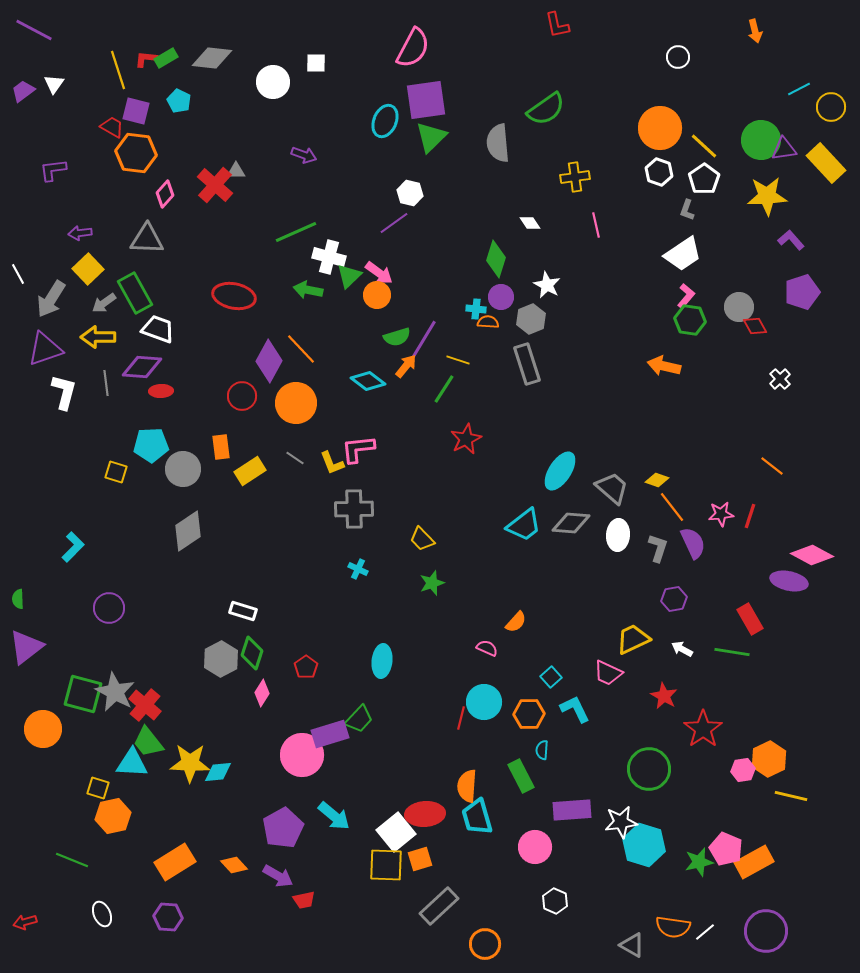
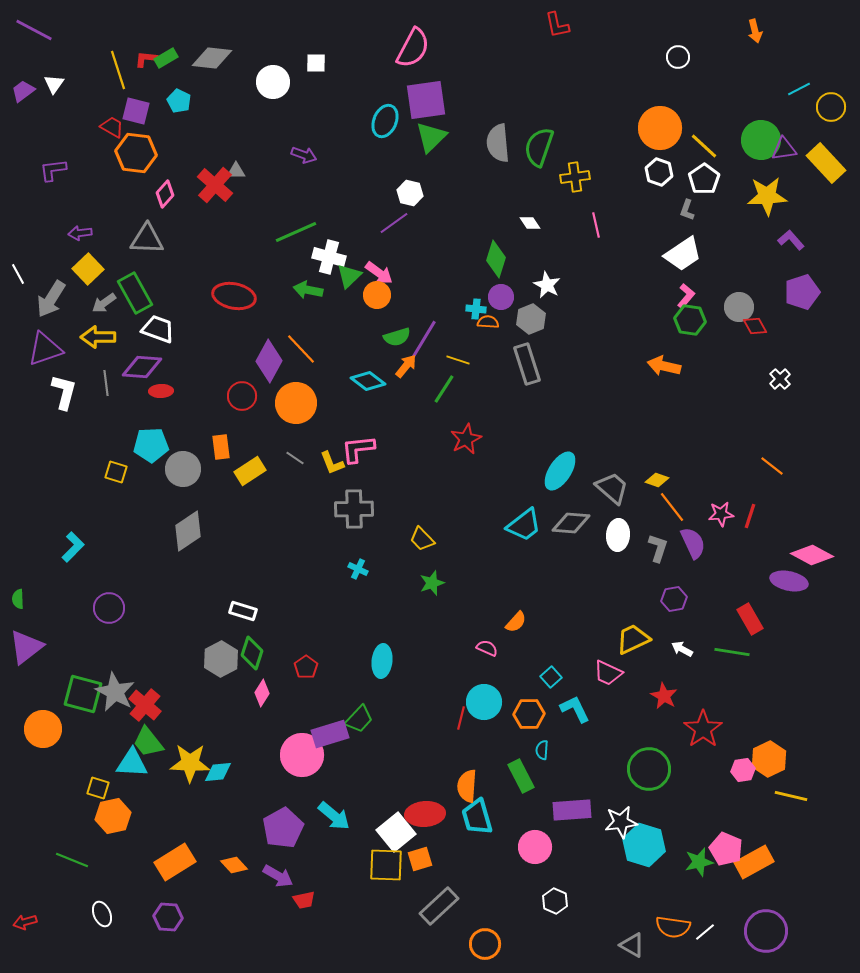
green semicircle at (546, 109): moved 7 px left, 38 px down; rotated 144 degrees clockwise
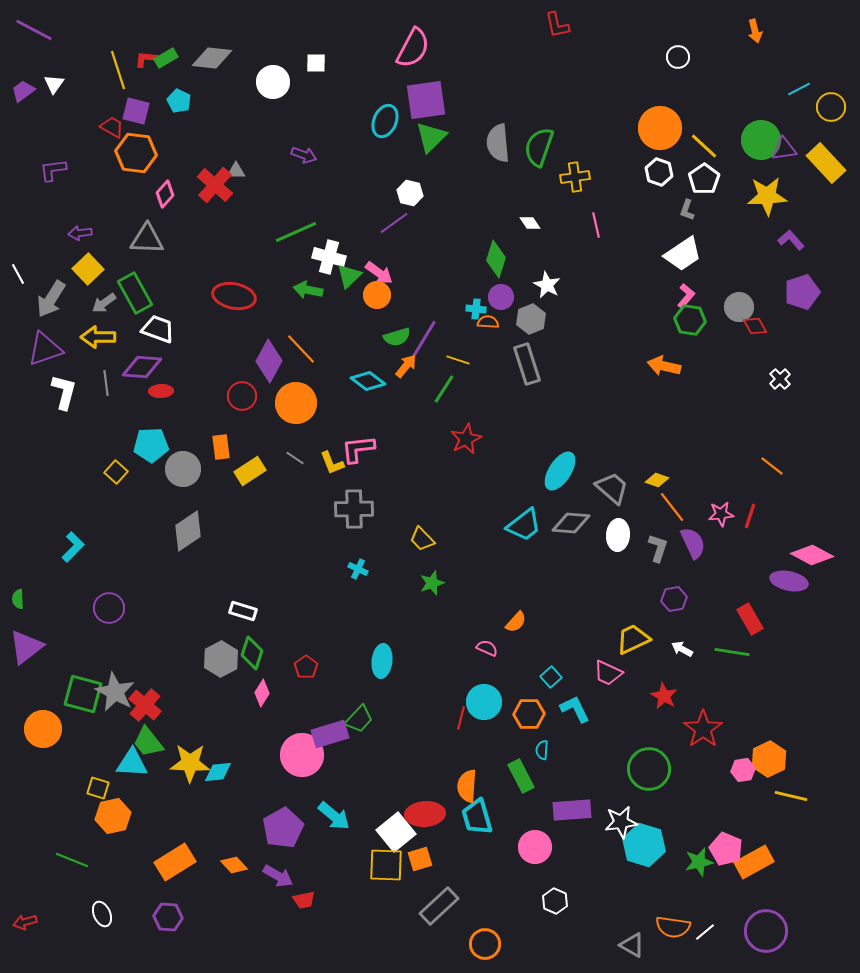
yellow square at (116, 472): rotated 25 degrees clockwise
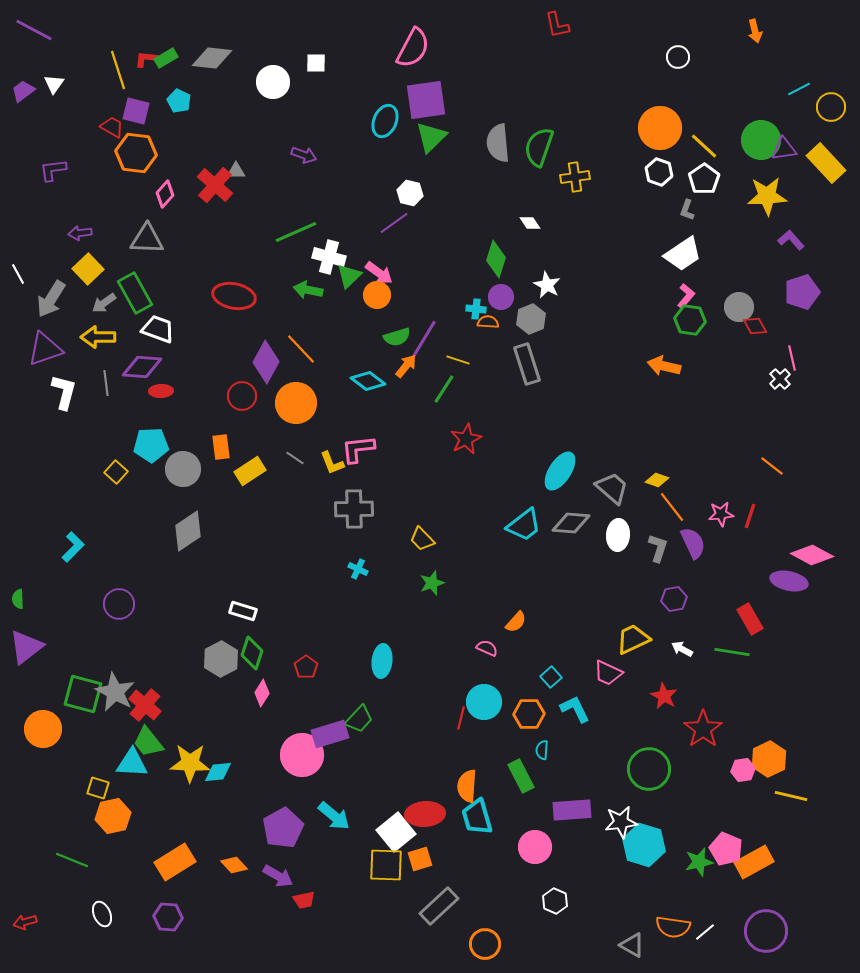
pink line at (596, 225): moved 196 px right, 133 px down
purple diamond at (269, 361): moved 3 px left, 1 px down
purple circle at (109, 608): moved 10 px right, 4 px up
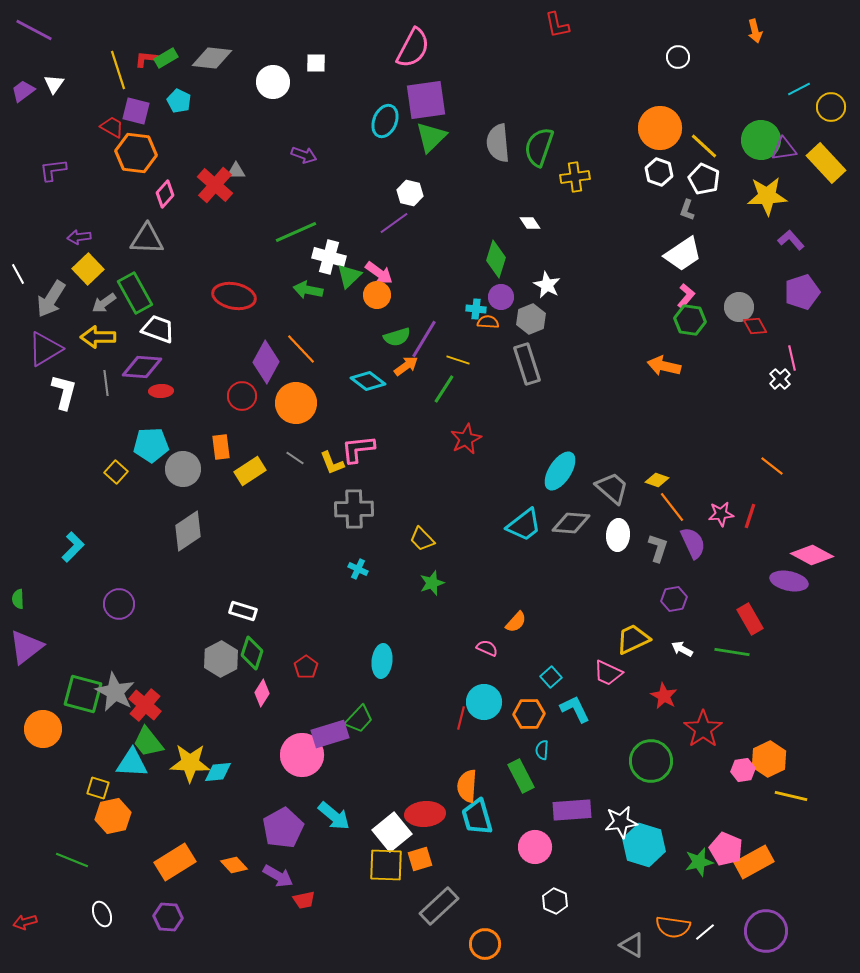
white pentagon at (704, 179): rotated 12 degrees counterclockwise
purple arrow at (80, 233): moved 1 px left, 4 px down
purple triangle at (45, 349): rotated 12 degrees counterclockwise
orange arrow at (406, 366): rotated 15 degrees clockwise
green circle at (649, 769): moved 2 px right, 8 px up
white square at (396, 832): moved 4 px left
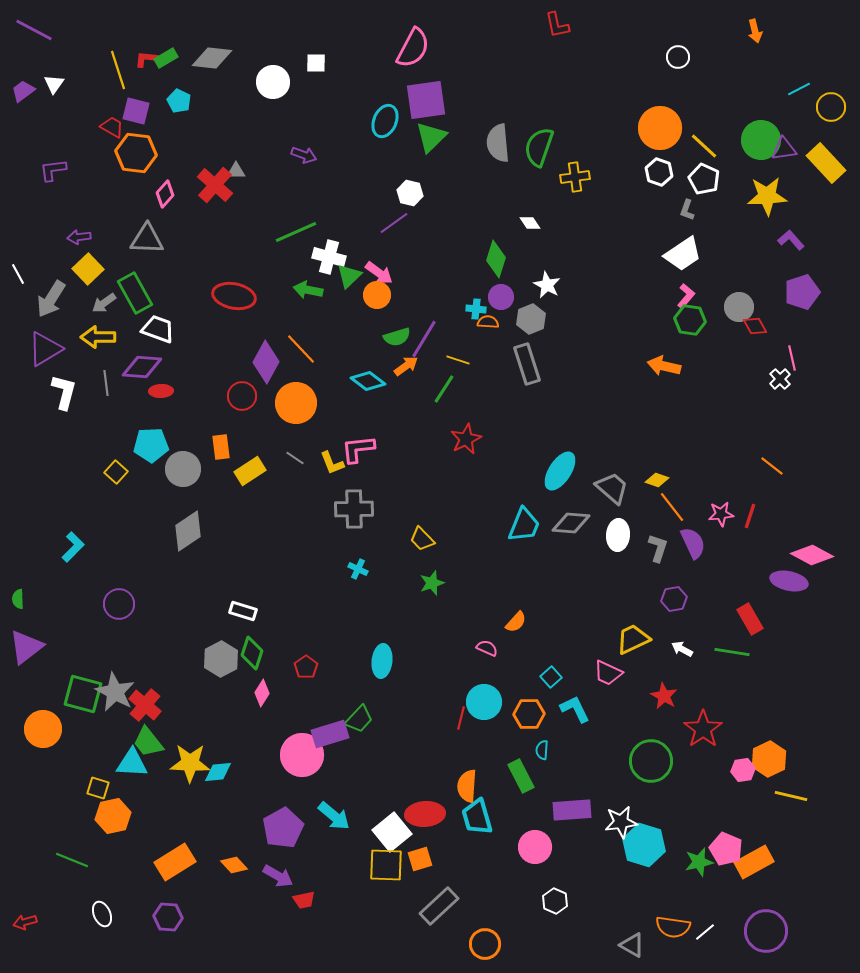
cyan trapezoid at (524, 525): rotated 30 degrees counterclockwise
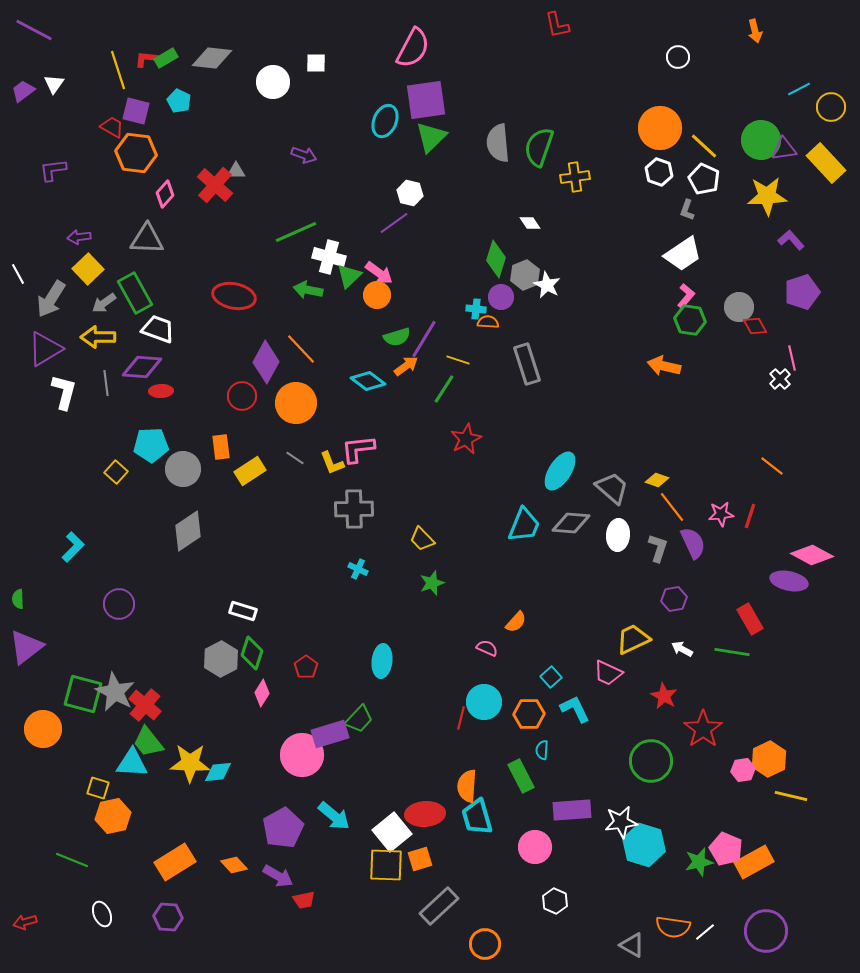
gray hexagon at (531, 319): moved 6 px left, 44 px up
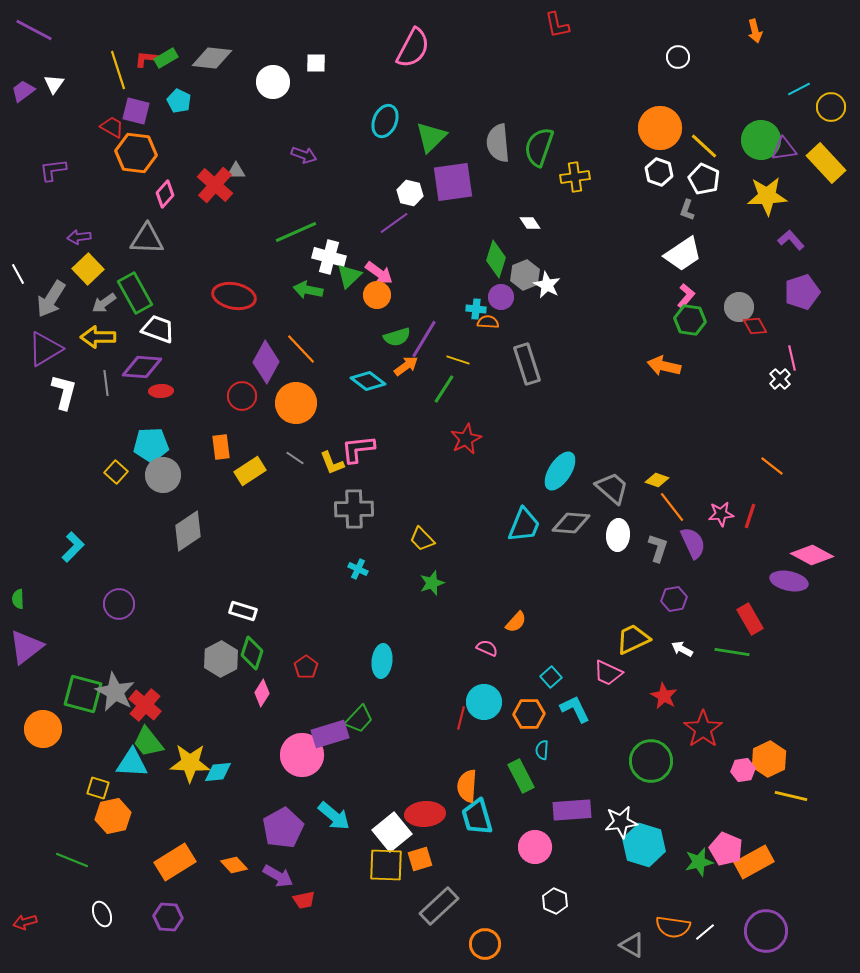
purple square at (426, 100): moved 27 px right, 82 px down
gray circle at (183, 469): moved 20 px left, 6 px down
